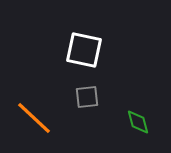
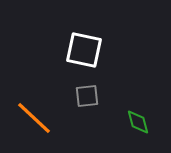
gray square: moved 1 px up
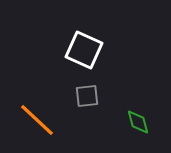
white square: rotated 12 degrees clockwise
orange line: moved 3 px right, 2 px down
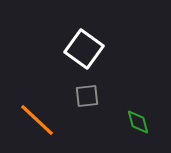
white square: moved 1 px up; rotated 12 degrees clockwise
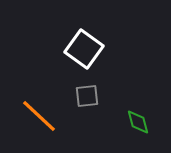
orange line: moved 2 px right, 4 px up
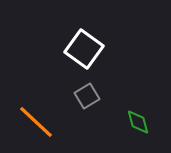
gray square: rotated 25 degrees counterclockwise
orange line: moved 3 px left, 6 px down
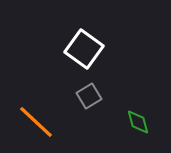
gray square: moved 2 px right
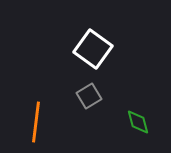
white square: moved 9 px right
orange line: rotated 54 degrees clockwise
